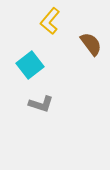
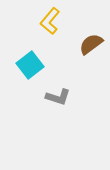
brown semicircle: rotated 90 degrees counterclockwise
gray L-shape: moved 17 px right, 7 px up
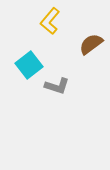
cyan square: moved 1 px left
gray L-shape: moved 1 px left, 11 px up
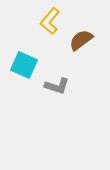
brown semicircle: moved 10 px left, 4 px up
cyan square: moved 5 px left; rotated 28 degrees counterclockwise
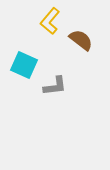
brown semicircle: rotated 75 degrees clockwise
gray L-shape: moved 2 px left; rotated 25 degrees counterclockwise
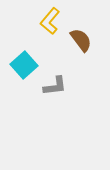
brown semicircle: rotated 15 degrees clockwise
cyan square: rotated 24 degrees clockwise
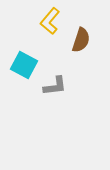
brown semicircle: rotated 55 degrees clockwise
cyan square: rotated 20 degrees counterclockwise
